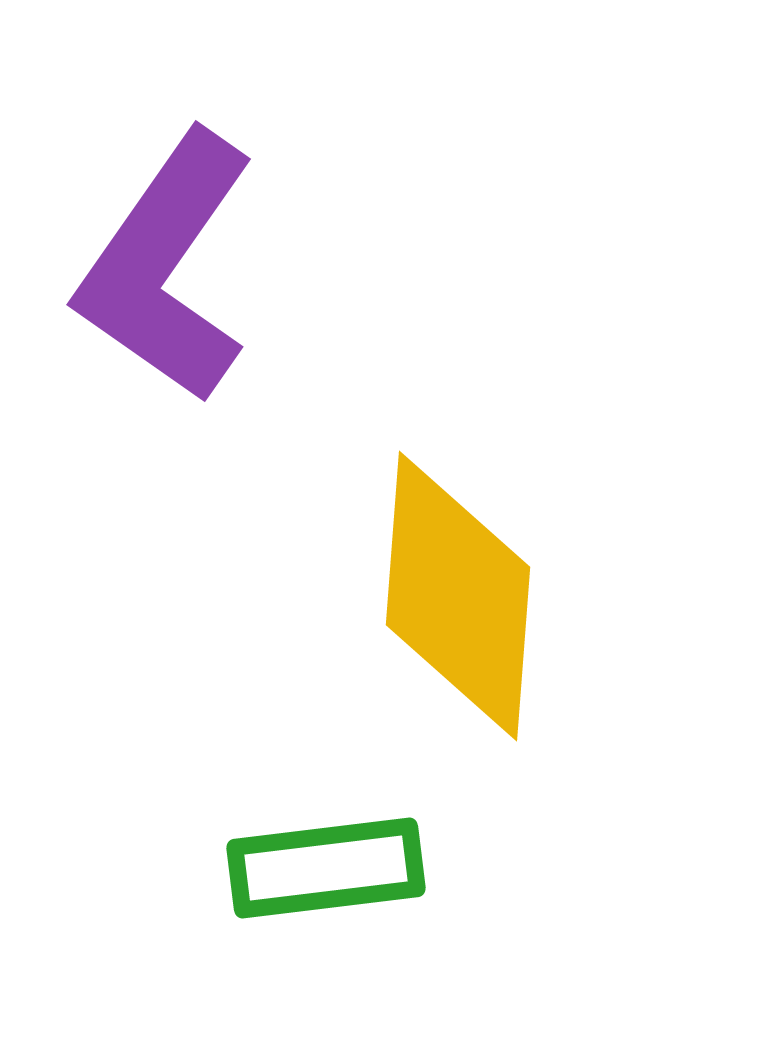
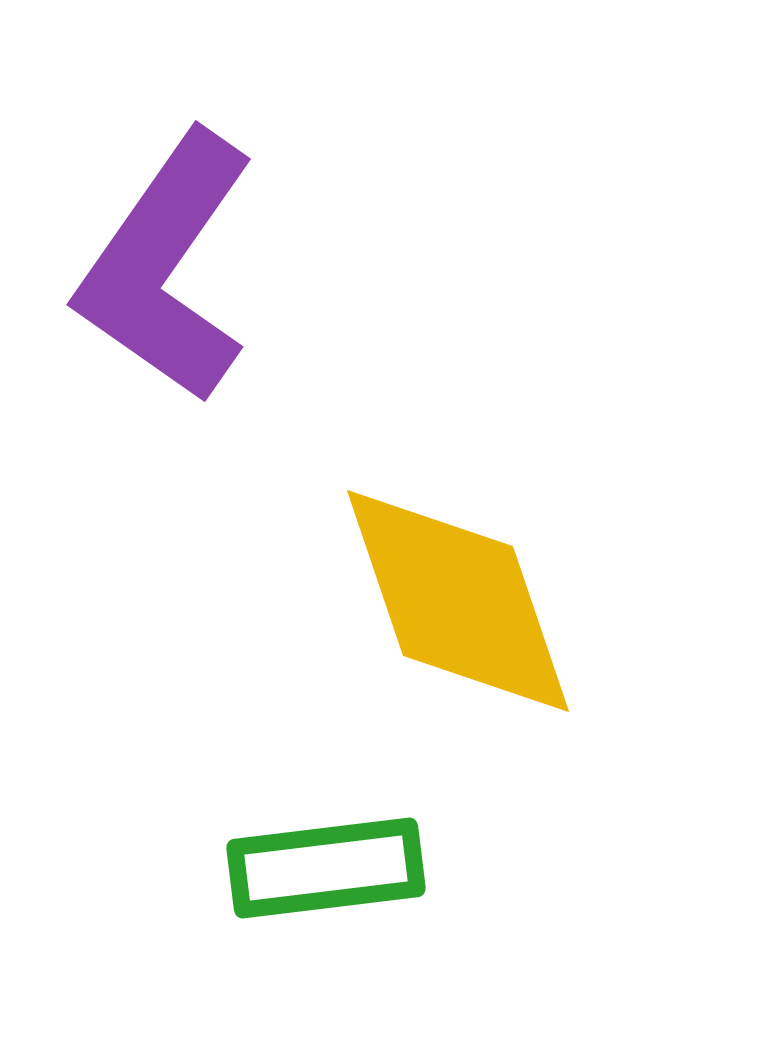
yellow diamond: moved 5 px down; rotated 23 degrees counterclockwise
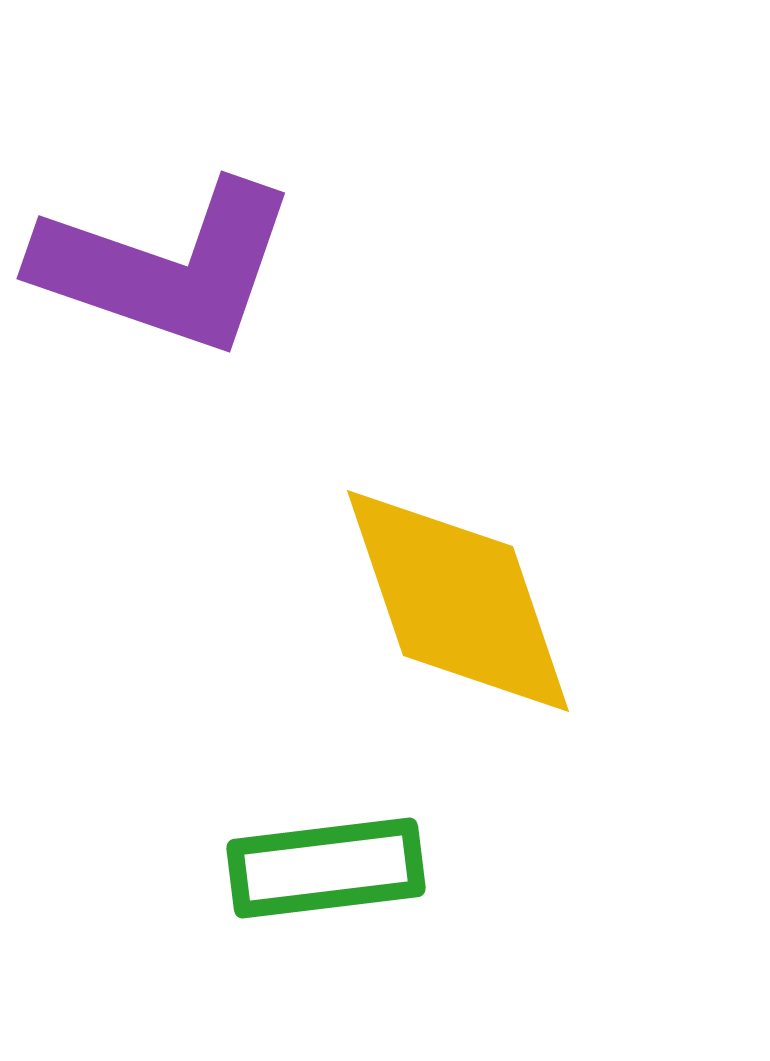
purple L-shape: rotated 106 degrees counterclockwise
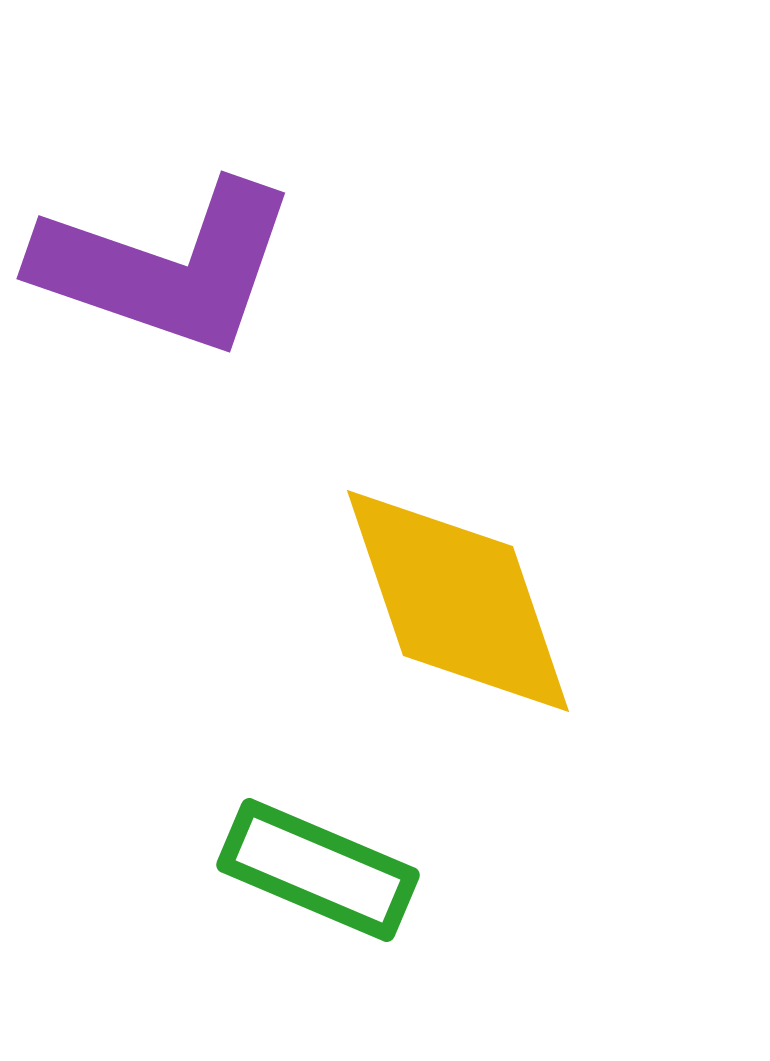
green rectangle: moved 8 px left, 2 px down; rotated 30 degrees clockwise
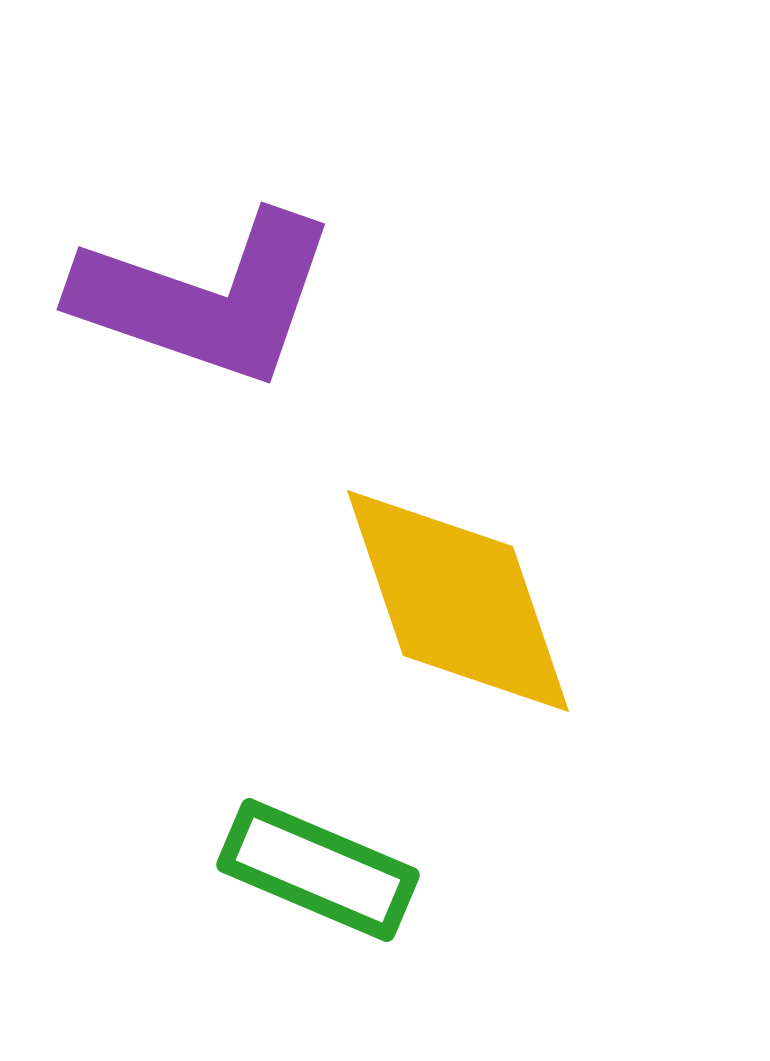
purple L-shape: moved 40 px right, 31 px down
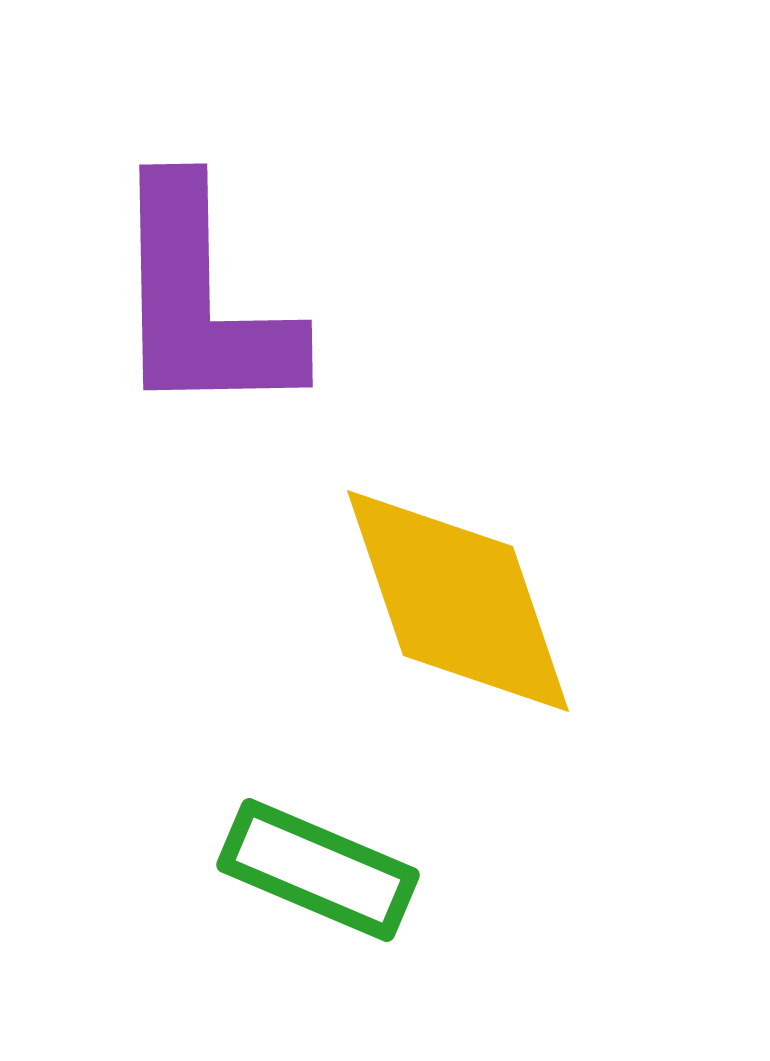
purple L-shape: moved 4 px left, 3 px down; rotated 70 degrees clockwise
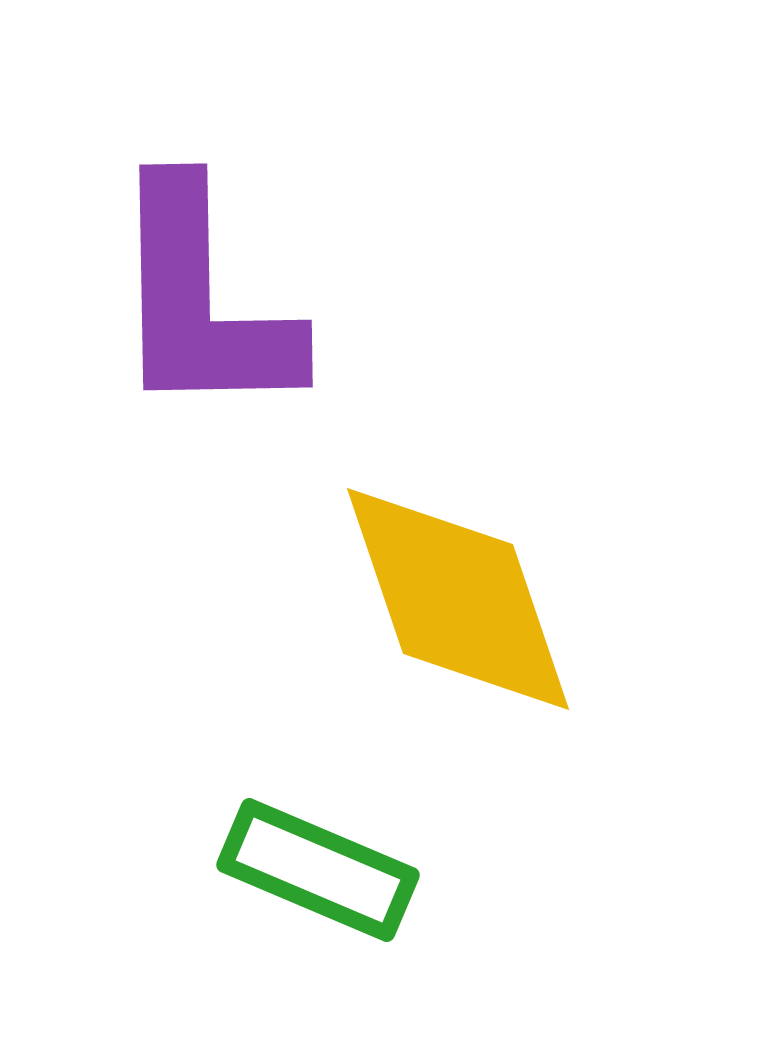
yellow diamond: moved 2 px up
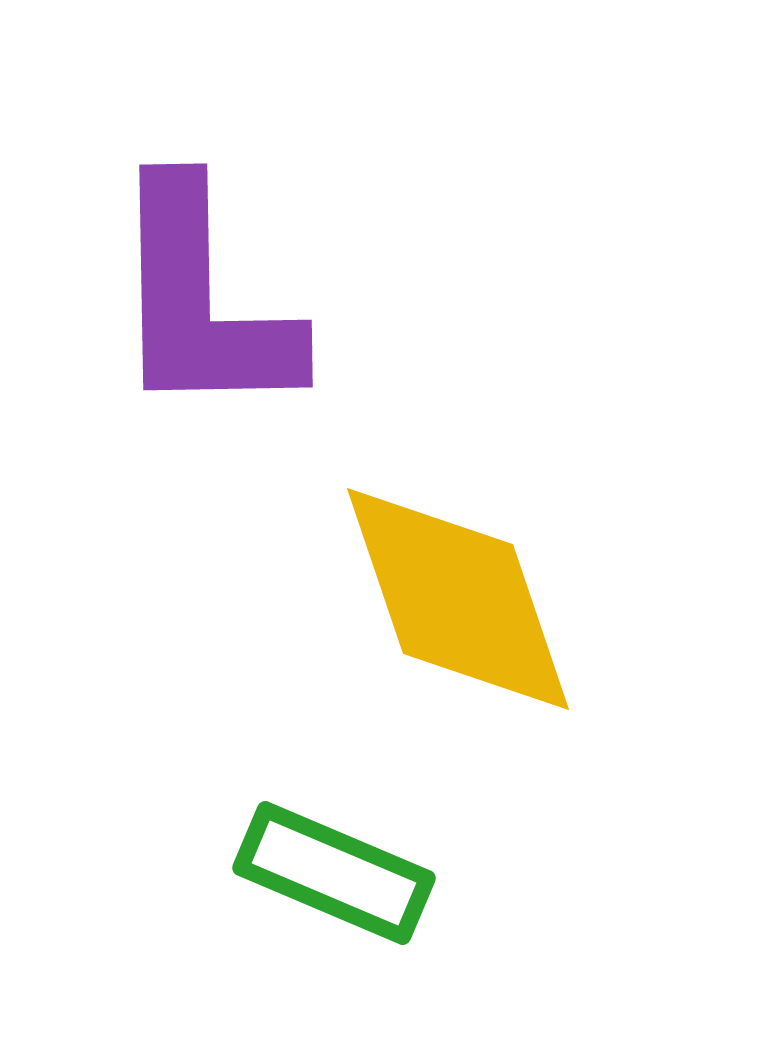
green rectangle: moved 16 px right, 3 px down
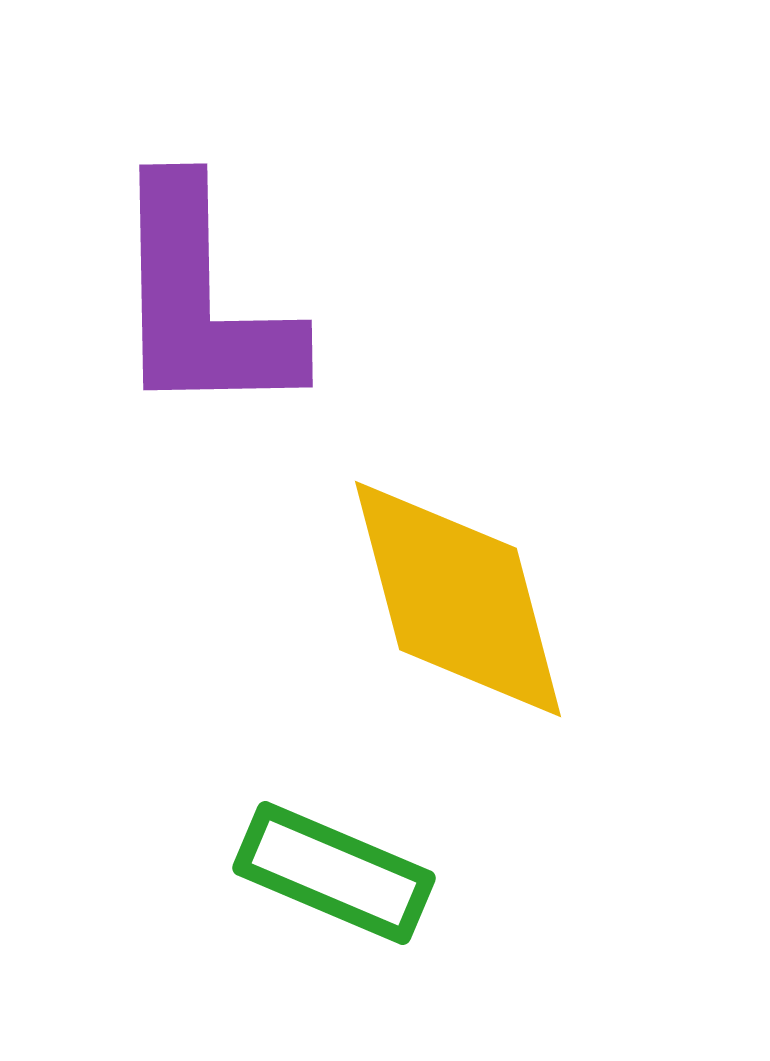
yellow diamond: rotated 4 degrees clockwise
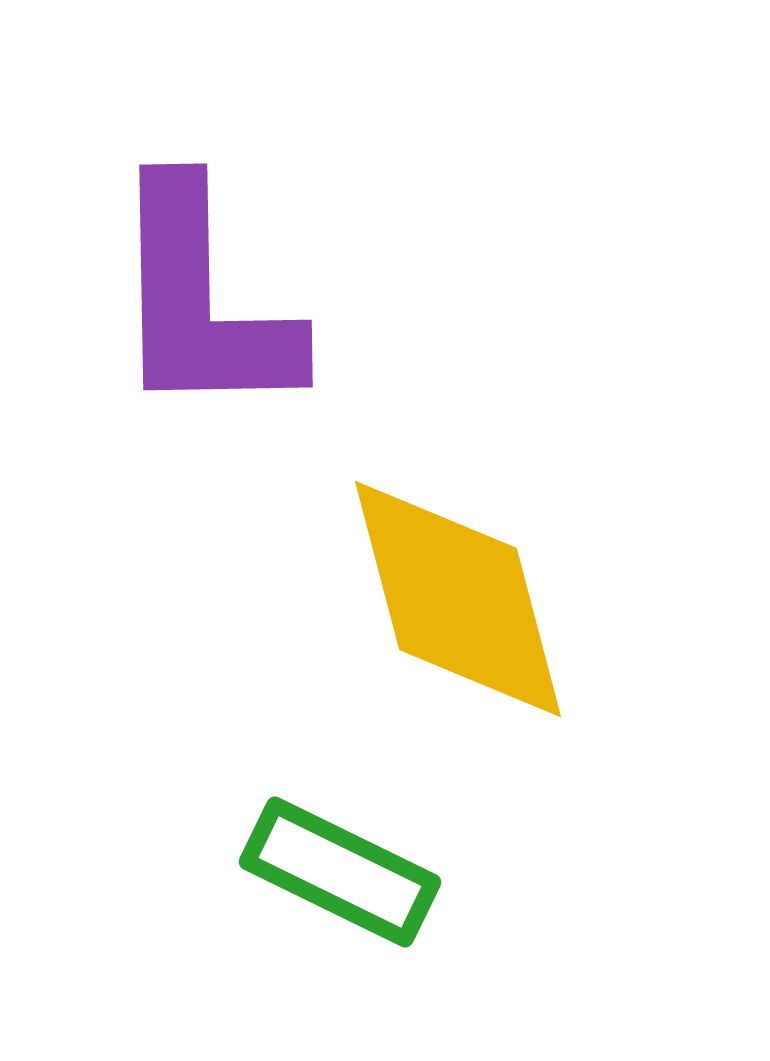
green rectangle: moved 6 px right, 1 px up; rotated 3 degrees clockwise
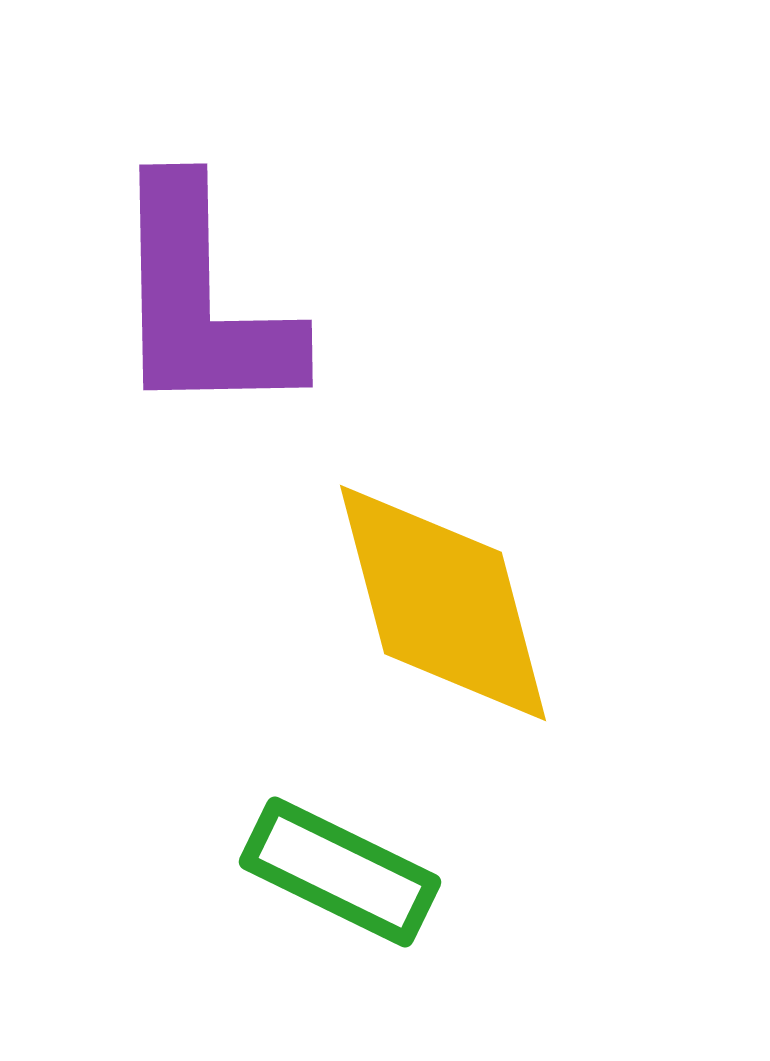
yellow diamond: moved 15 px left, 4 px down
